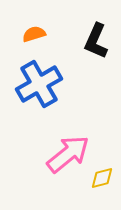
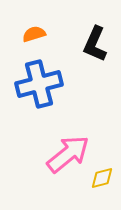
black L-shape: moved 1 px left, 3 px down
blue cross: rotated 15 degrees clockwise
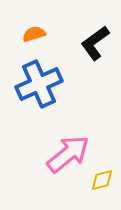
black L-shape: moved 1 px up; rotated 30 degrees clockwise
blue cross: rotated 9 degrees counterclockwise
yellow diamond: moved 2 px down
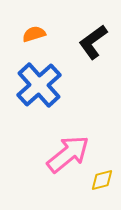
black L-shape: moved 2 px left, 1 px up
blue cross: moved 1 px down; rotated 18 degrees counterclockwise
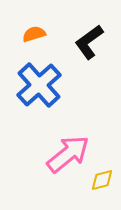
black L-shape: moved 4 px left
